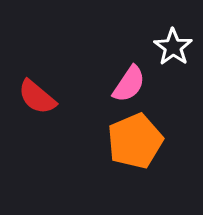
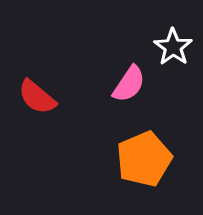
orange pentagon: moved 9 px right, 18 px down
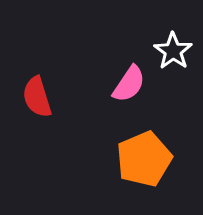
white star: moved 4 px down
red semicircle: rotated 33 degrees clockwise
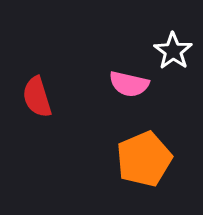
pink semicircle: rotated 69 degrees clockwise
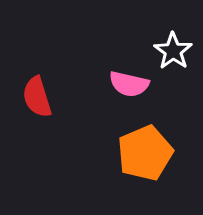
orange pentagon: moved 1 px right, 6 px up
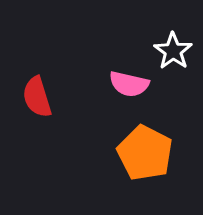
orange pentagon: rotated 22 degrees counterclockwise
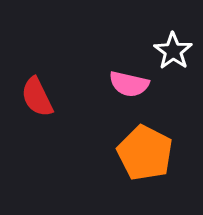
red semicircle: rotated 9 degrees counterclockwise
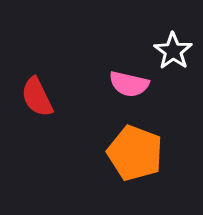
orange pentagon: moved 10 px left; rotated 6 degrees counterclockwise
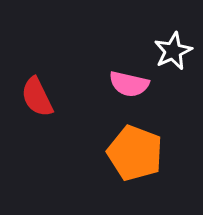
white star: rotated 12 degrees clockwise
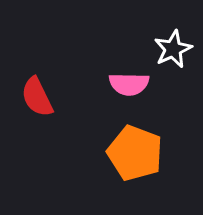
white star: moved 2 px up
pink semicircle: rotated 12 degrees counterclockwise
